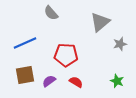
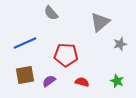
red semicircle: moved 6 px right; rotated 16 degrees counterclockwise
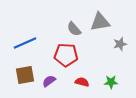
gray semicircle: moved 23 px right, 16 px down
gray triangle: rotated 30 degrees clockwise
green star: moved 6 px left, 1 px down; rotated 24 degrees counterclockwise
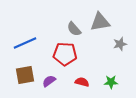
red pentagon: moved 1 px left, 1 px up
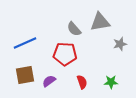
red semicircle: rotated 56 degrees clockwise
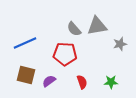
gray triangle: moved 3 px left, 4 px down
brown square: moved 1 px right; rotated 24 degrees clockwise
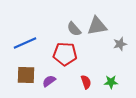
brown square: rotated 12 degrees counterclockwise
red semicircle: moved 4 px right
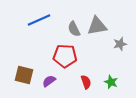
gray semicircle: rotated 14 degrees clockwise
blue line: moved 14 px right, 23 px up
red pentagon: moved 2 px down
brown square: moved 2 px left; rotated 12 degrees clockwise
green star: rotated 24 degrees clockwise
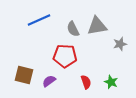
gray semicircle: moved 1 px left
